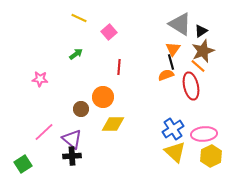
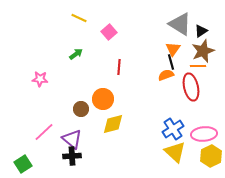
orange line: rotated 42 degrees counterclockwise
red ellipse: moved 1 px down
orange circle: moved 2 px down
yellow diamond: rotated 15 degrees counterclockwise
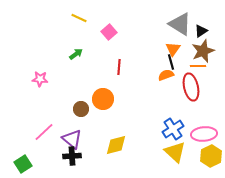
yellow diamond: moved 3 px right, 21 px down
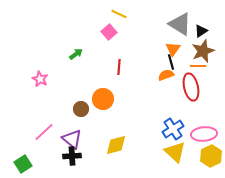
yellow line: moved 40 px right, 4 px up
pink star: rotated 21 degrees clockwise
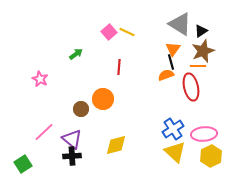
yellow line: moved 8 px right, 18 px down
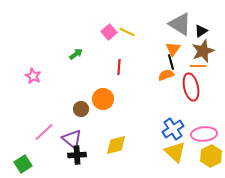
pink star: moved 7 px left, 3 px up
black cross: moved 5 px right, 1 px up
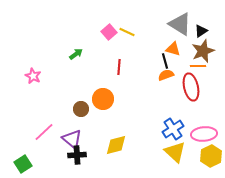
orange triangle: rotated 49 degrees counterclockwise
black line: moved 6 px left, 1 px up
